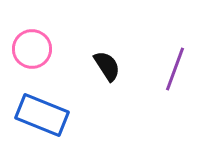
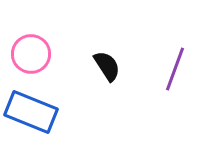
pink circle: moved 1 px left, 5 px down
blue rectangle: moved 11 px left, 3 px up
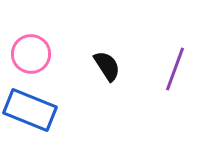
blue rectangle: moved 1 px left, 2 px up
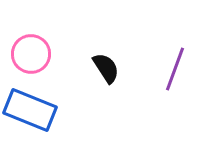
black semicircle: moved 1 px left, 2 px down
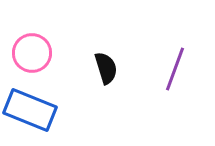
pink circle: moved 1 px right, 1 px up
black semicircle: rotated 16 degrees clockwise
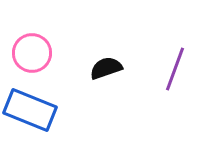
black semicircle: rotated 92 degrees counterclockwise
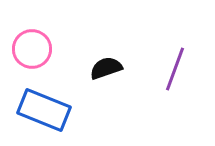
pink circle: moved 4 px up
blue rectangle: moved 14 px right
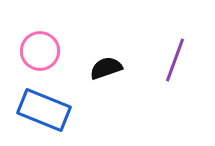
pink circle: moved 8 px right, 2 px down
purple line: moved 9 px up
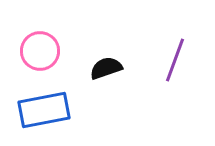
blue rectangle: rotated 33 degrees counterclockwise
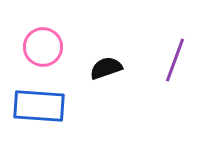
pink circle: moved 3 px right, 4 px up
blue rectangle: moved 5 px left, 4 px up; rotated 15 degrees clockwise
